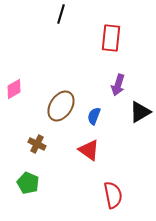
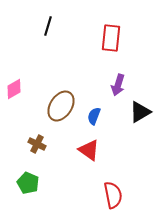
black line: moved 13 px left, 12 px down
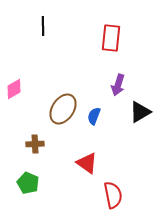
black line: moved 5 px left; rotated 18 degrees counterclockwise
brown ellipse: moved 2 px right, 3 px down
brown cross: moved 2 px left; rotated 30 degrees counterclockwise
red triangle: moved 2 px left, 13 px down
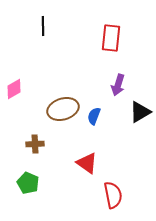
brown ellipse: rotated 40 degrees clockwise
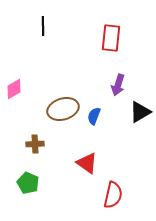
red semicircle: rotated 24 degrees clockwise
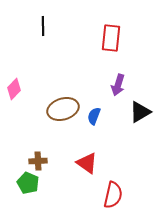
pink diamond: rotated 15 degrees counterclockwise
brown cross: moved 3 px right, 17 px down
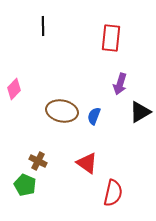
purple arrow: moved 2 px right, 1 px up
brown ellipse: moved 1 px left, 2 px down; rotated 28 degrees clockwise
brown cross: rotated 30 degrees clockwise
green pentagon: moved 3 px left, 2 px down
red semicircle: moved 2 px up
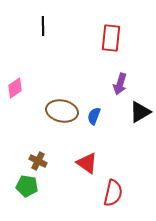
pink diamond: moved 1 px right, 1 px up; rotated 10 degrees clockwise
green pentagon: moved 2 px right, 1 px down; rotated 15 degrees counterclockwise
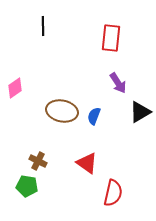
purple arrow: moved 2 px left, 1 px up; rotated 50 degrees counterclockwise
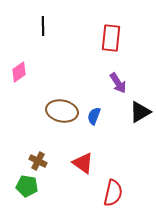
pink diamond: moved 4 px right, 16 px up
red triangle: moved 4 px left
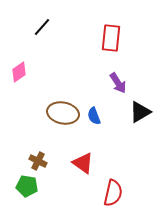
black line: moved 1 px left, 1 px down; rotated 42 degrees clockwise
brown ellipse: moved 1 px right, 2 px down
blue semicircle: rotated 42 degrees counterclockwise
